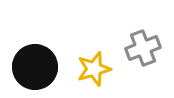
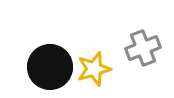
black circle: moved 15 px right
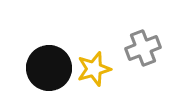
black circle: moved 1 px left, 1 px down
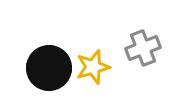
yellow star: moved 1 px left, 2 px up
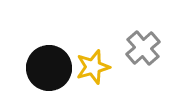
gray cross: rotated 20 degrees counterclockwise
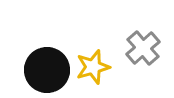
black circle: moved 2 px left, 2 px down
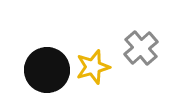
gray cross: moved 2 px left
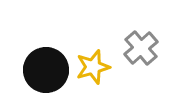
black circle: moved 1 px left
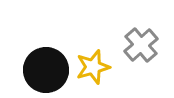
gray cross: moved 3 px up
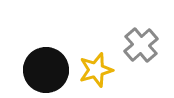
yellow star: moved 3 px right, 3 px down
